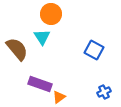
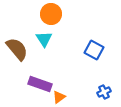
cyan triangle: moved 2 px right, 2 px down
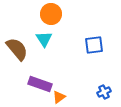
blue square: moved 5 px up; rotated 36 degrees counterclockwise
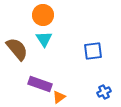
orange circle: moved 8 px left, 1 px down
blue square: moved 1 px left, 6 px down
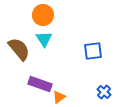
brown semicircle: moved 2 px right
blue cross: rotated 24 degrees counterclockwise
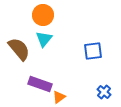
cyan triangle: rotated 12 degrees clockwise
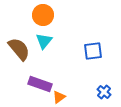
cyan triangle: moved 2 px down
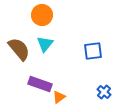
orange circle: moved 1 px left
cyan triangle: moved 1 px right, 3 px down
